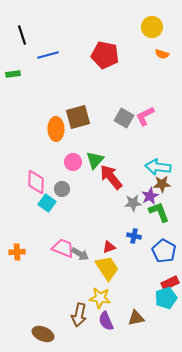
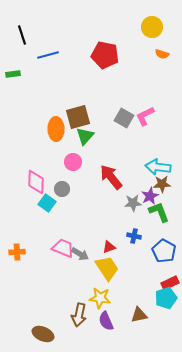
green triangle: moved 10 px left, 24 px up
brown triangle: moved 3 px right, 3 px up
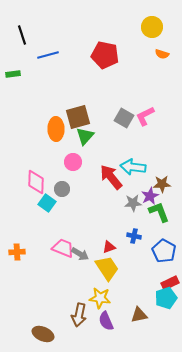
cyan arrow: moved 25 px left
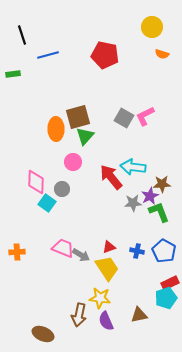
blue cross: moved 3 px right, 15 px down
gray arrow: moved 1 px right, 1 px down
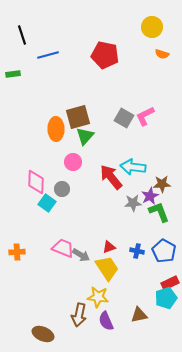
yellow star: moved 2 px left, 1 px up
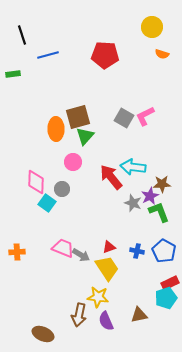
red pentagon: rotated 8 degrees counterclockwise
gray star: rotated 24 degrees clockwise
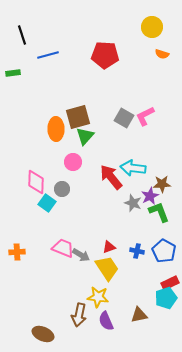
green rectangle: moved 1 px up
cyan arrow: moved 1 px down
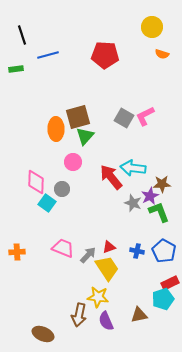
green rectangle: moved 3 px right, 4 px up
gray arrow: moved 7 px right; rotated 78 degrees counterclockwise
cyan pentagon: moved 3 px left, 1 px down
